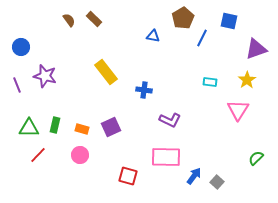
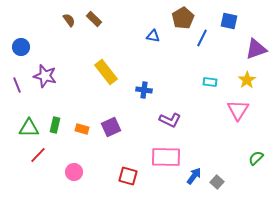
pink circle: moved 6 px left, 17 px down
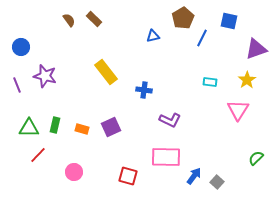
blue triangle: rotated 24 degrees counterclockwise
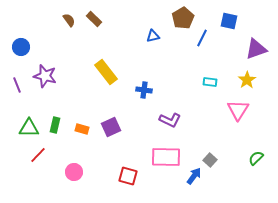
gray square: moved 7 px left, 22 px up
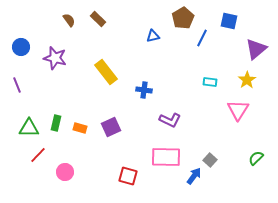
brown rectangle: moved 4 px right
purple triangle: rotated 20 degrees counterclockwise
purple star: moved 10 px right, 18 px up
green rectangle: moved 1 px right, 2 px up
orange rectangle: moved 2 px left, 1 px up
pink circle: moved 9 px left
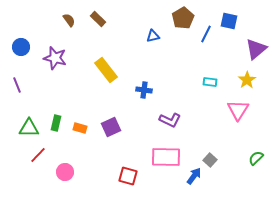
blue line: moved 4 px right, 4 px up
yellow rectangle: moved 2 px up
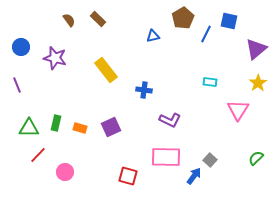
yellow star: moved 11 px right, 3 px down
